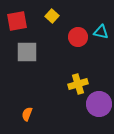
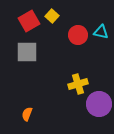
red square: moved 12 px right; rotated 20 degrees counterclockwise
red circle: moved 2 px up
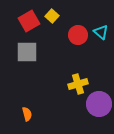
cyan triangle: rotated 28 degrees clockwise
orange semicircle: rotated 144 degrees clockwise
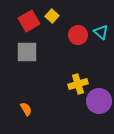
purple circle: moved 3 px up
orange semicircle: moved 1 px left, 5 px up; rotated 16 degrees counterclockwise
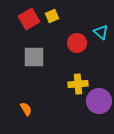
yellow square: rotated 24 degrees clockwise
red square: moved 2 px up
red circle: moved 1 px left, 8 px down
gray square: moved 7 px right, 5 px down
yellow cross: rotated 12 degrees clockwise
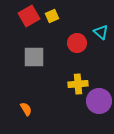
red square: moved 3 px up
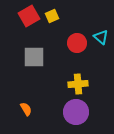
cyan triangle: moved 5 px down
purple circle: moved 23 px left, 11 px down
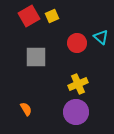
gray square: moved 2 px right
yellow cross: rotated 18 degrees counterclockwise
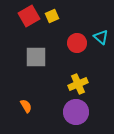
orange semicircle: moved 3 px up
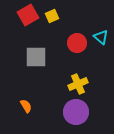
red square: moved 1 px left, 1 px up
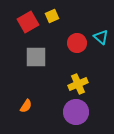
red square: moved 7 px down
orange semicircle: rotated 64 degrees clockwise
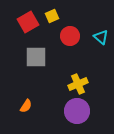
red circle: moved 7 px left, 7 px up
purple circle: moved 1 px right, 1 px up
